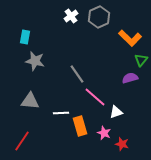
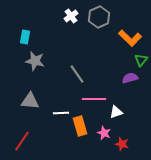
pink line: moved 1 px left, 2 px down; rotated 40 degrees counterclockwise
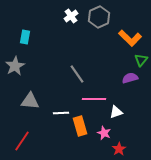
gray star: moved 20 px left, 5 px down; rotated 30 degrees clockwise
red star: moved 3 px left, 5 px down; rotated 24 degrees clockwise
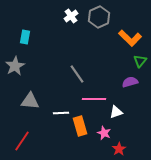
green triangle: moved 1 px left, 1 px down
purple semicircle: moved 4 px down
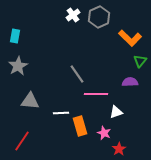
white cross: moved 2 px right, 1 px up
cyan rectangle: moved 10 px left, 1 px up
gray star: moved 3 px right
purple semicircle: rotated 14 degrees clockwise
pink line: moved 2 px right, 5 px up
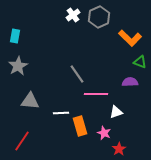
green triangle: moved 1 px down; rotated 48 degrees counterclockwise
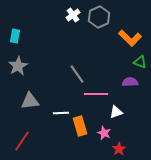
gray triangle: rotated 12 degrees counterclockwise
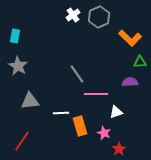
green triangle: rotated 24 degrees counterclockwise
gray star: rotated 12 degrees counterclockwise
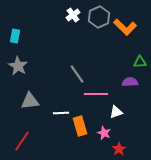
orange L-shape: moved 5 px left, 11 px up
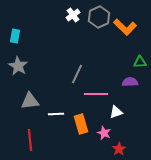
gray line: rotated 60 degrees clockwise
white line: moved 5 px left, 1 px down
orange rectangle: moved 1 px right, 2 px up
red line: moved 8 px right, 1 px up; rotated 40 degrees counterclockwise
